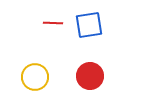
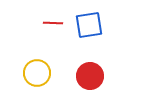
yellow circle: moved 2 px right, 4 px up
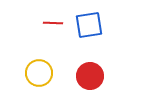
yellow circle: moved 2 px right
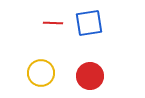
blue square: moved 2 px up
yellow circle: moved 2 px right
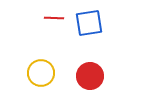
red line: moved 1 px right, 5 px up
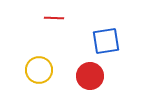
blue square: moved 17 px right, 18 px down
yellow circle: moved 2 px left, 3 px up
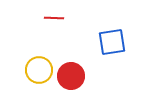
blue square: moved 6 px right, 1 px down
red circle: moved 19 px left
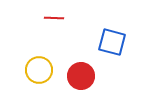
blue square: rotated 24 degrees clockwise
red circle: moved 10 px right
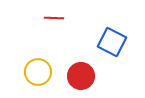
blue square: rotated 12 degrees clockwise
yellow circle: moved 1 px left, 2 px down
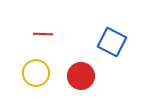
red line: moved 11 px left, 16 px down
yellow circle: moved 2 px left, 1 px down
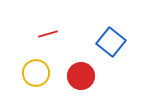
red line: moved 5 px right; rotated 18 degrees counterclockwise
blue square: moved 1 px left; rotated 12 degrees clockwise
